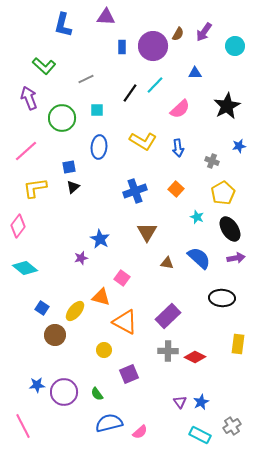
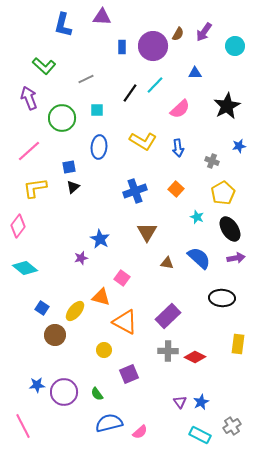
purple triangle at (106, 17): moved 4 px left
pink line at (26, 151): moved 3 px right
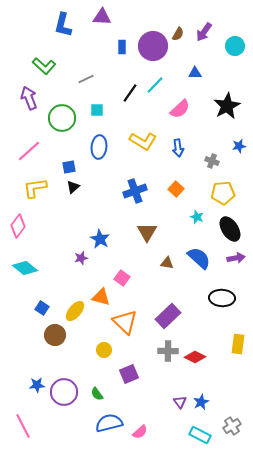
yellow pentagon at (223, 193): rotated 25 degrees clockwise
orange triangle at (125, 322): rotated 16 degrees clockwise
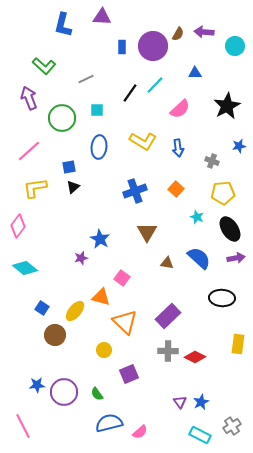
purple arrow at (204, 32): rotated 60 degrees clockwise
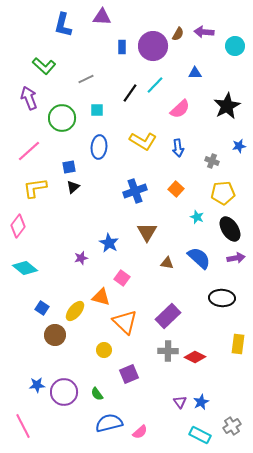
blue star at (100, 239): moved 9 px right, 4 px down
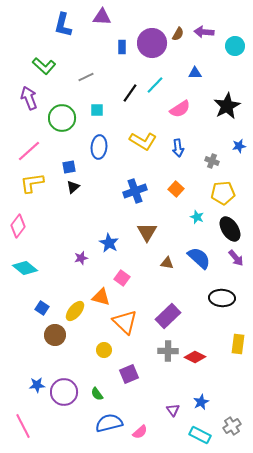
purple circle at (153, 46): moved 1 px left, 3 px up
gray line at (86, 79): moved 2 px up
pink semicircle at (180, 109): rotated 10 degrees clockwise
yellow L-shape at (35, 188): moved 3 px left, 5 px up
purple arrow at (236, 258): rotated 60 degrees clockwise
purple triangle at (180, 402): moved 7 px left, 8 px down
